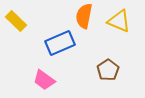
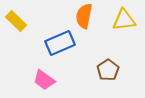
yellow triangle: moved 5 px right, 1 px up; rotated 30 degrees counterclockwise
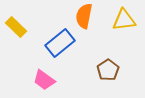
yellow rectangle: moved 6 px down
blue rectangle: rotated 16 degrees counterclockwise
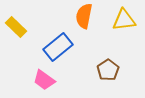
blue rectangle: moved 2 px left, 4 px down
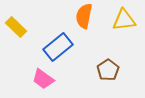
pink trapezoid: moved 1 px left, 1 px up
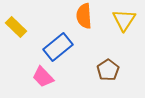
orange semicircle: rotated 15 degrees counterclockwise
yellow triangle: rotated 50 degrees counterclockwise
pink trapezoid: moved 2 px up; rotated 10 degrees clockwise
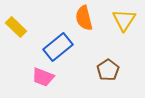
orange semicircle: moved 2 px down; rotated 10 degrees counterclockwise
pink trapezoid: rotated 25 degrees counterclockwise
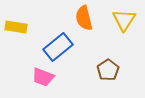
yellow rectangle: rotated 35 degrees counterclockwise
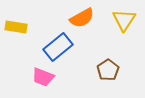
orange semicircle: moved 2 px left; rotated 105 degrees counterclockwise
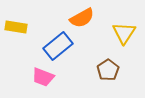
yellow triangle: moved 13 px down
blue rectangle: moved 1 px up
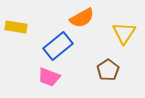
pink trapezoid: moved 6 px right
